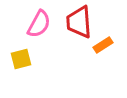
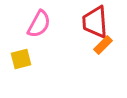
red trapezoid: moved 16 px right
orange rectangle: rotated 12 degrees counterclockwise
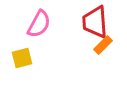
yellow square: moved 1 px right, 1 px up
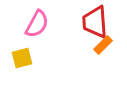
pink semicircle: moved 2 px left
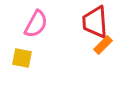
pink semicircle: moved 1 px left
yellow square: rotated 25 degrees clockwise
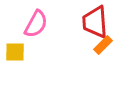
yellow square: moved 7 px left, 6 px up; rotated 10 degrees counterclockwise
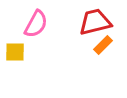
red trapezoid: rotated 80 degrees clockwise
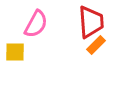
red trapezoid: moved 4 px left; rotated 100 degrees clockwise
orange rectangle: moved 7 px left
